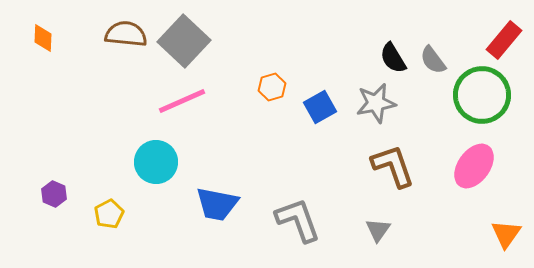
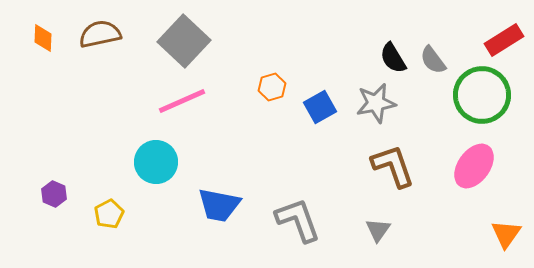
brown semicircle: moved 26 px left; rotated 18 degrees counterclockwise
red rectangle: rotated 18 degrees clockwise
blue trapezoid: moved 2 px right, 1 px down
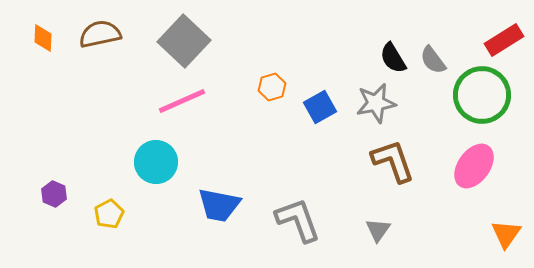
brown L-shape: moved 5 px up
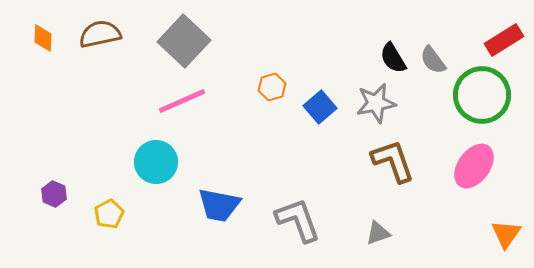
blue square: rotated 12 degrees counterclockwise
gray triangle: moved 3 px down; rotated 36 degrees clockwise
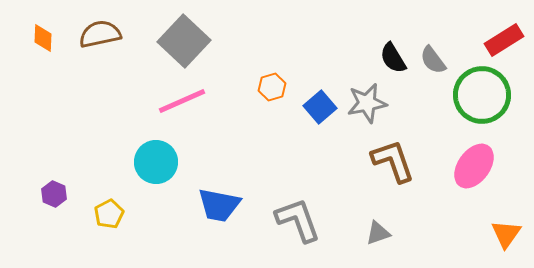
gray star: moved 9 px left
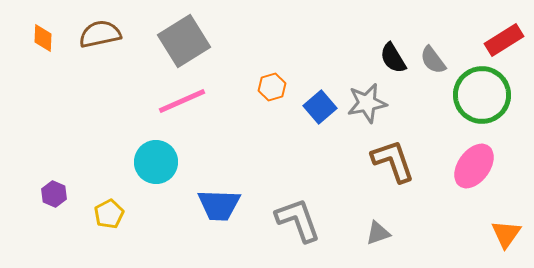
gray square: rotated 15 degrees clockwise
blue trapezoid: rotated 9 degrees counterclockwise
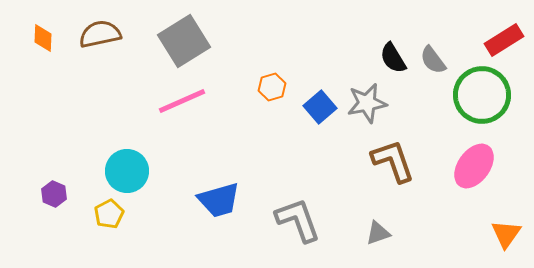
cyan circle: moved 29 px left, 9 px down
blue trapezoid: moved 5 px up; rotated 18 degrees counterclockwise
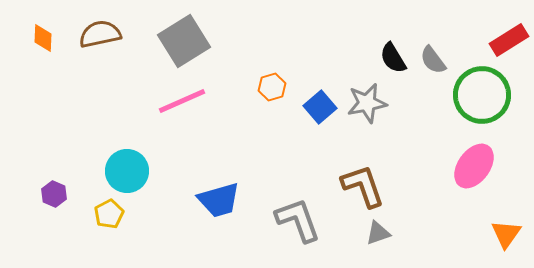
red rectangle: moved 5 px right
brown L-shape: moved 30 px left, 25 px down
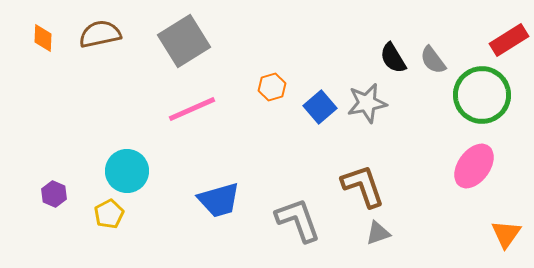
pink line: moved 10 px right, 8 px down
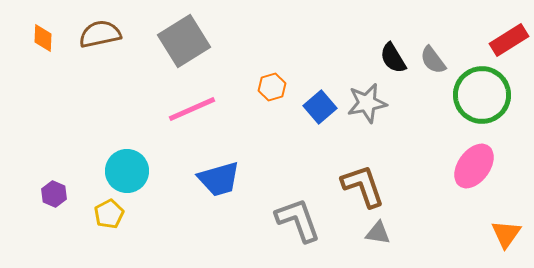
blue trapezoid: moved 21 px up
gray triangle: rotated 28 degrees clockwise
